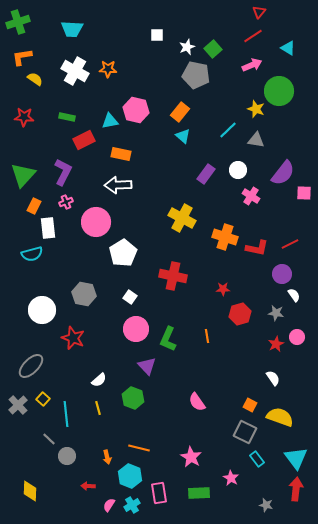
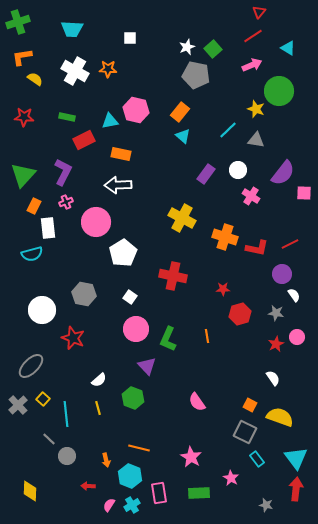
white square at (157, 35): moved 27 px left, 3 px down
orange arrow at (107, 457): moved 1 px left, 3 px down
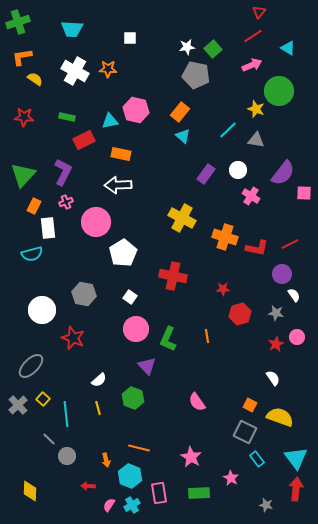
white star at (187, 47): rotated 14 degrees clockwise
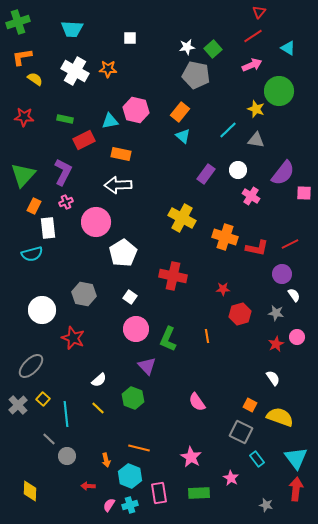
green rectangle at (67, 117): moved 2 px left, 2 px down
yellow line at (98, 408): rotated 32 degrees counterclockwise
gray square at (245, 432): moved 4 px left
cyan cross at (132, 505): moved 2 px left; rotated 14 degrees clockwise
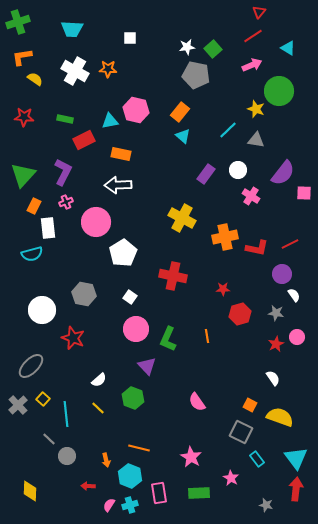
orange cross at (225, 237): rotated 30 degrees counterclockwise
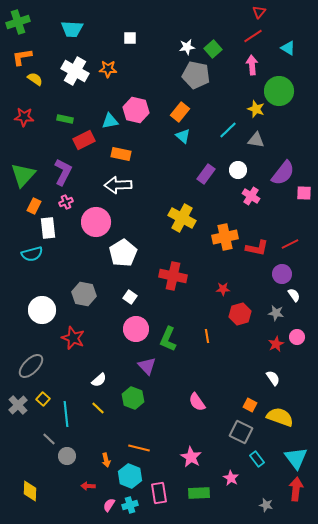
pink arrow at (252, 65): rotated 72 degrees counterclockwise
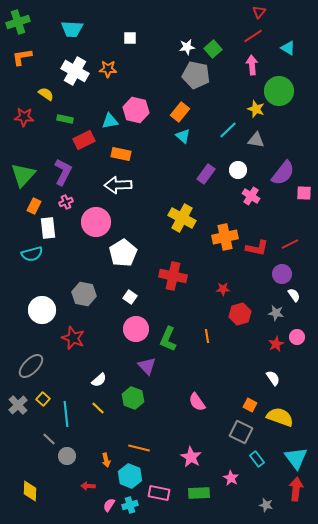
yellow semicircle at (35, 79): moved 11 px right, 15 px down
pink rectangle at (159, 493): rotated 70 degrees counterclockwise
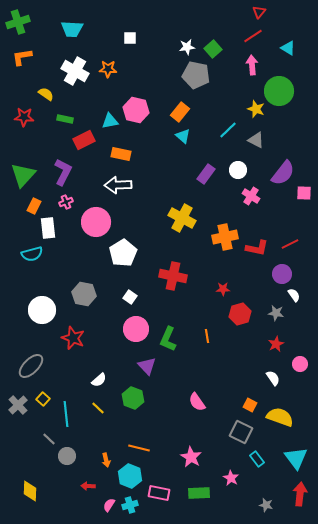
gray triangle at (256, 140): rotated 18 degrees clockwise
pink circle at (297, 337): moved 3 px right, 27 px down
red arrow at (296, 489): moved 4 px right, 5 px down
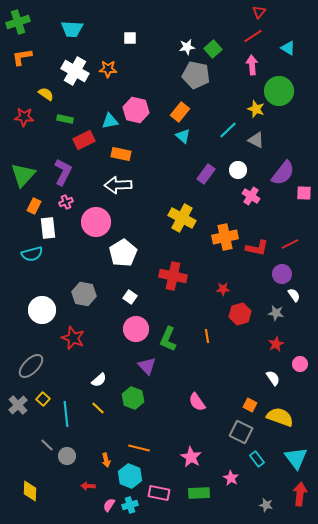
gray line at (49, 439): moved 2 px left, 6 px down
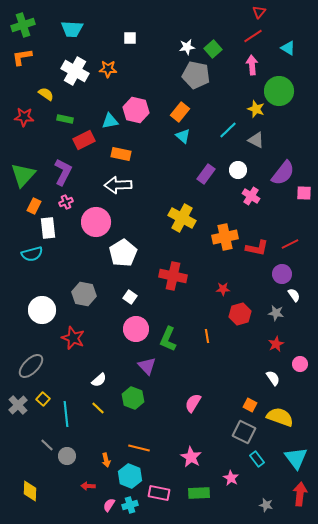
green cross at (18, 22): moved 5 px right, 3 px down
pink semicircle at (197, 402): moved 4 px left, 1 px down; rotated 66 degrees clockwise
gray square at (241, 432): moved 3 px right
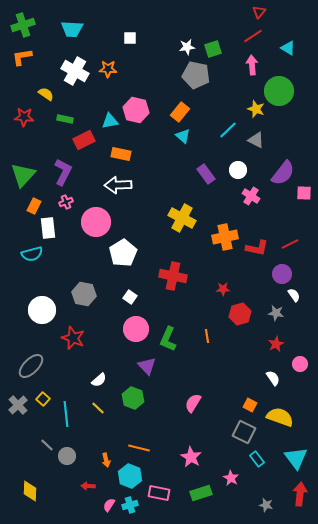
green square at (213, 49): rotated 24 degrees clockwise
purple rectangle at (206, 174): rotated 72 degrees counterclockwise
green rectangle at (199, 493): moved 2 px right; rotated 15 degrees counterclockwise
